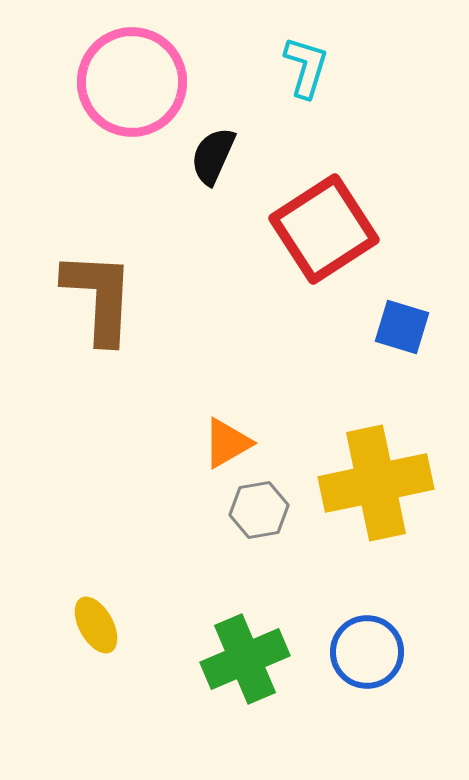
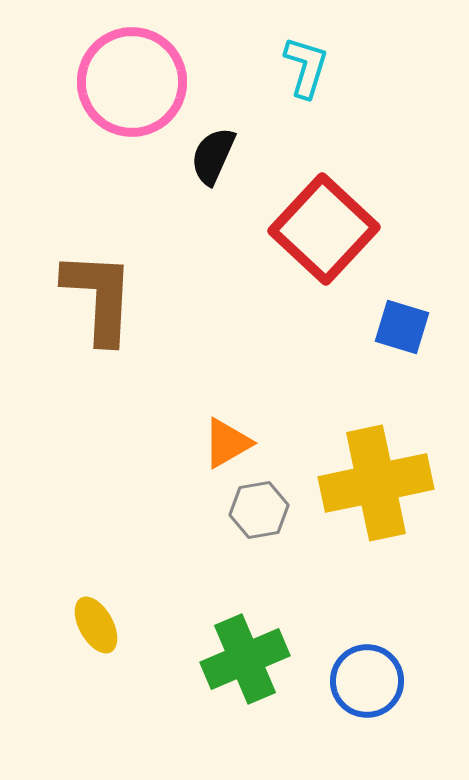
red square: rotated 14 degrees counterclockwise
blue circle: moved 29 px down
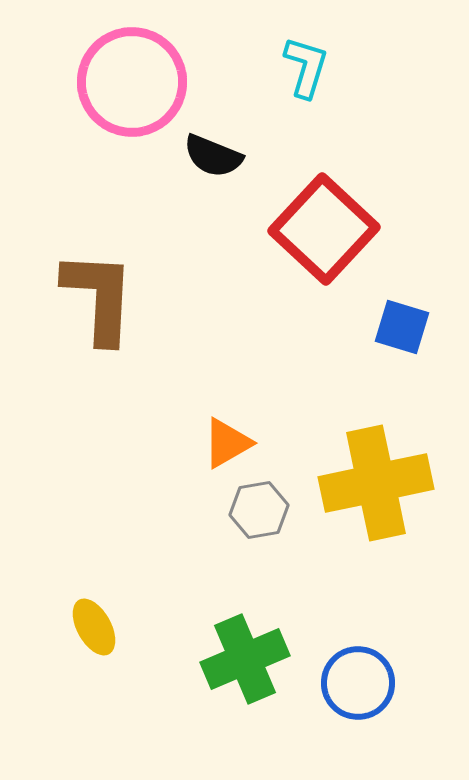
black semicircle: rotated 92 degrees counterclockwise
yellow ellipse: moved 2 px left, 2 px down
blue circle: moved 9 px left, 2 px down
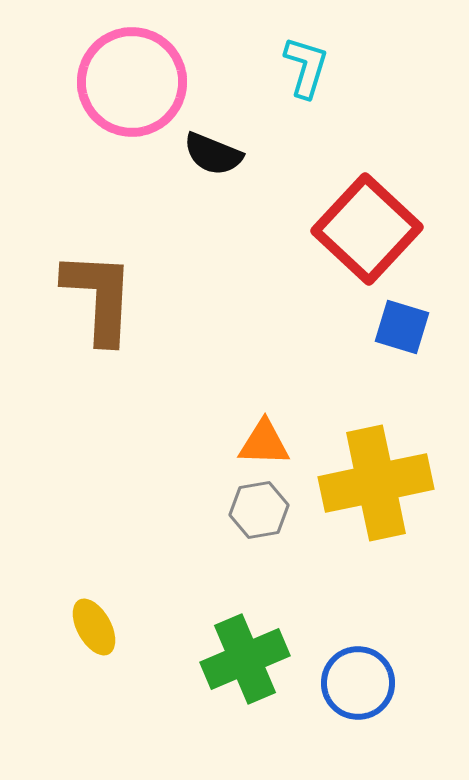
black semicircle: moved 2 px up
red square: moved 43 px right
orange triangle: moved 37 px right; rotated 32 degrees clockwise
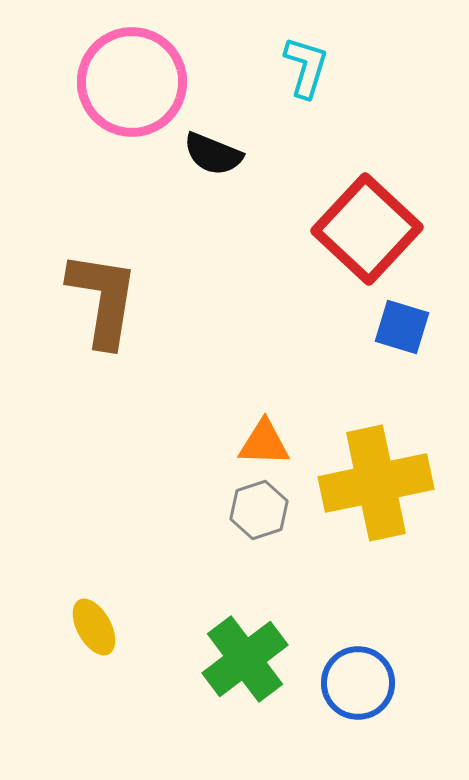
brown L-shape: moved 4 px right, 2 px down; rotated 6 degrees clockwise
gray hexagon: rotated 8 degrees counterclockwise
green cross: rotated 14 degrees counterclockwise
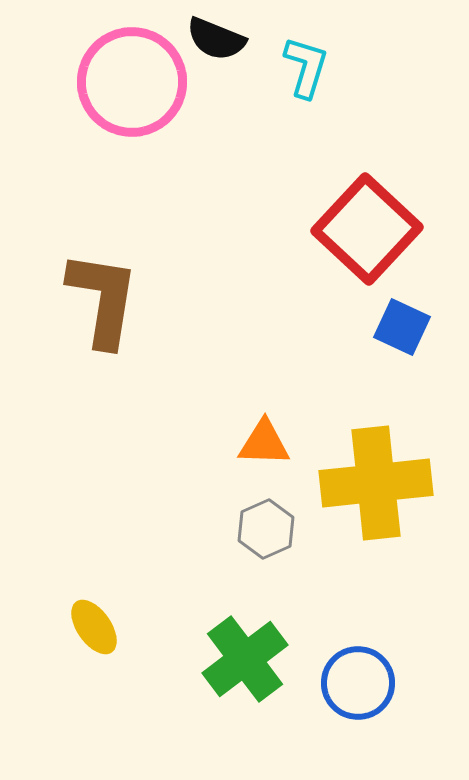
black semicircle: moved 3 px right, 115 px up
blue square: rotated 8 degrees clockwise
yellow cross: rotated 6 degrees clockwise
gray hexagon: moved 7 px right, 19 px down; rotated 6 degrees counterclockwise
yellow ellipse: rotated 6 degrees counterclockwise
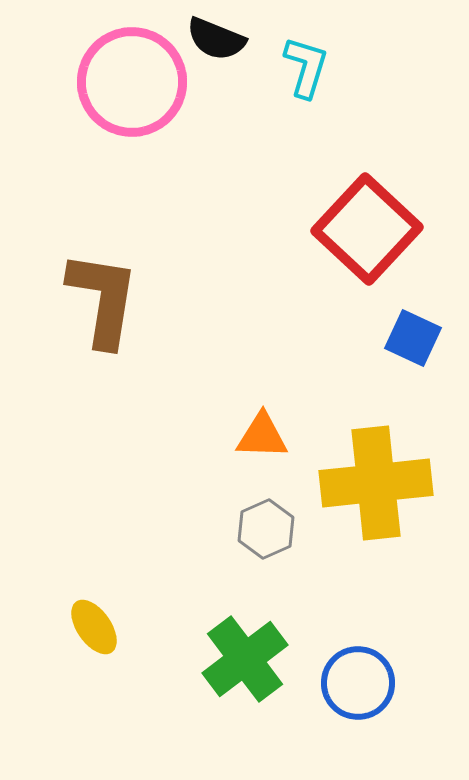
blue square: moved 11 px right, 11 px down
orange triangle: moved 2 px left, 7 px up
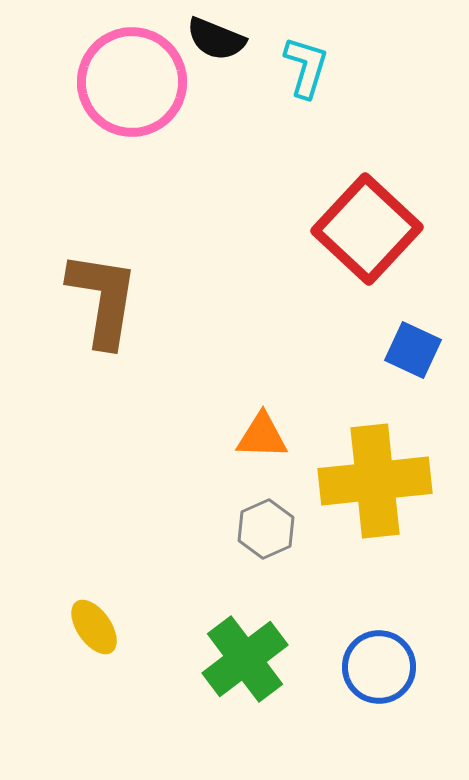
blue square: moved 12 px down
yellow cross: moved 1 px left, 2 px up
blue circle: moved 21 px right, 16 px up
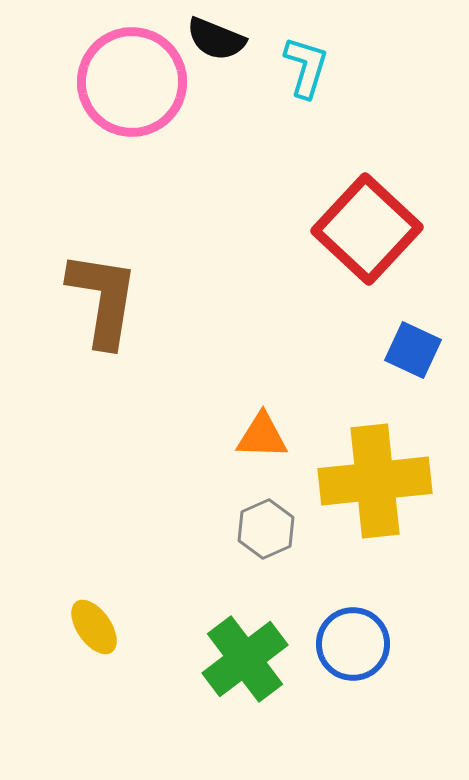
blue circle: moved 26 px left, 23 px up
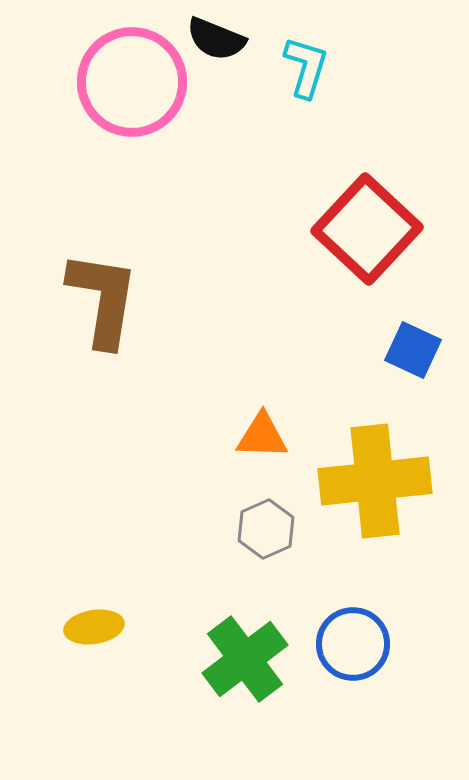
yellow ellipse: rotated 64 degrees counterclockwise
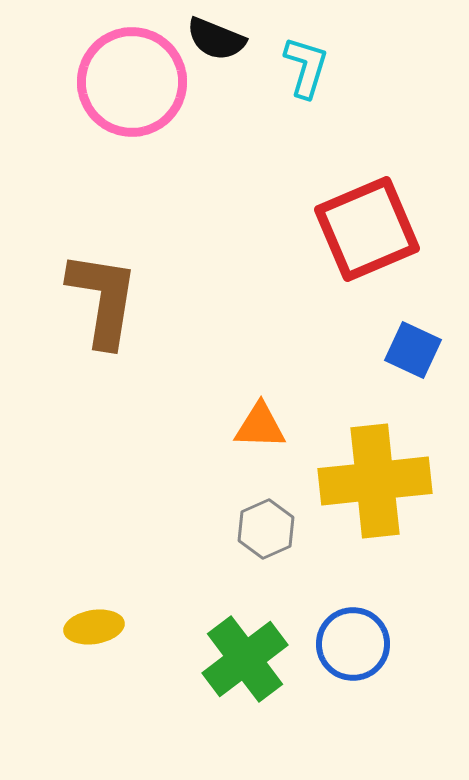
red square: rotated 24 degrees clockwise
orange triangle: moved 2 px left, 10 px up
